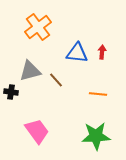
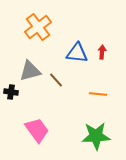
pink trapezoid: moved 1 px up
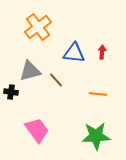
blue triangle: moved 3 px left
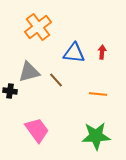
gray triangle: moved 1 px left, 1 px down
black cross: moved 1 px left, 1 px up
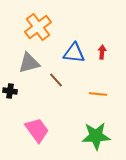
gray triangle: moved 9 px up
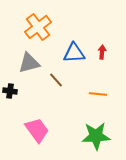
blue triangle: rotated 10 degrees counterclockwise
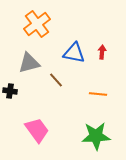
orange cross: moved 1 px left, 3 px up
blue triangle: rotated 15 degrees clockwise
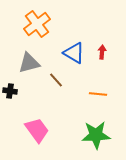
blue triangle: rotated 20 degrees clockwise
green star: moved 1 px up
